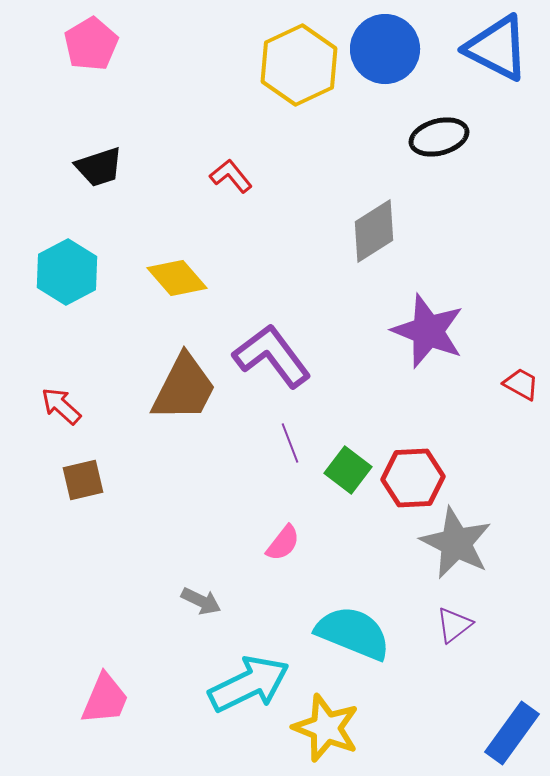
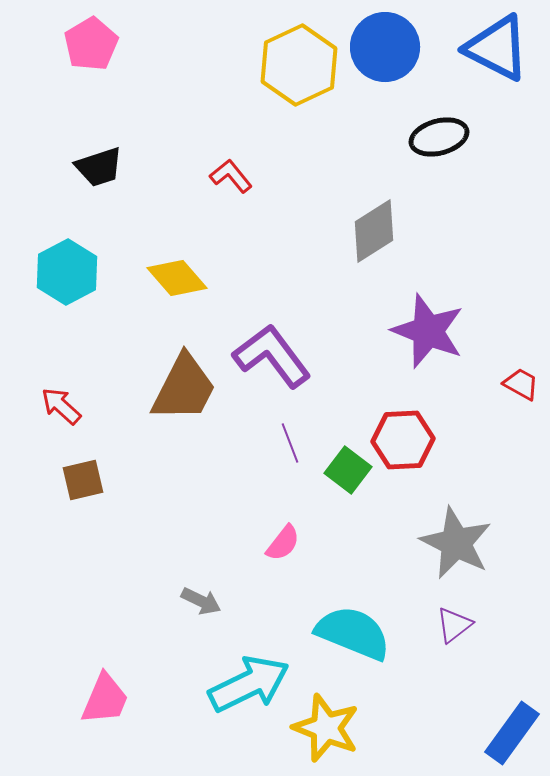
blue circle: moved 2 px up
red hexagon: moved 10 px left, 38 px up
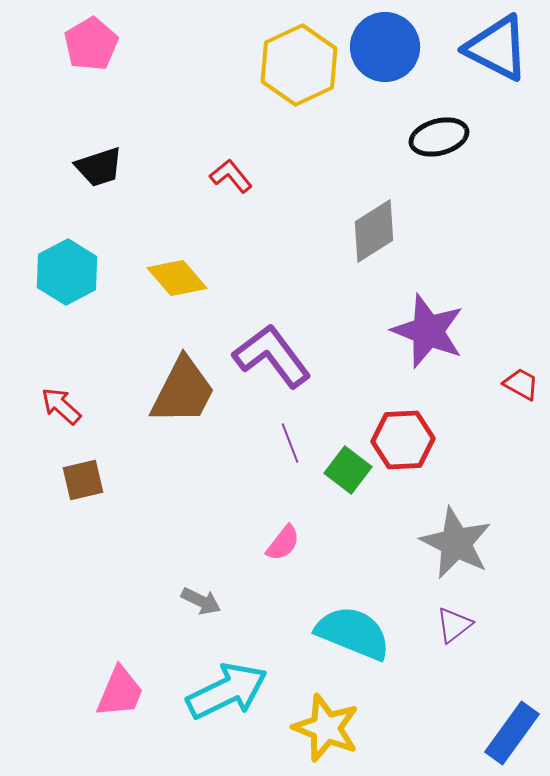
brown trapezoid: moved 1 px left, 3 px down
cyan arrow: moved 22 px left, 7 px down
pink trapezoid: moved 15 px right, 7 px up
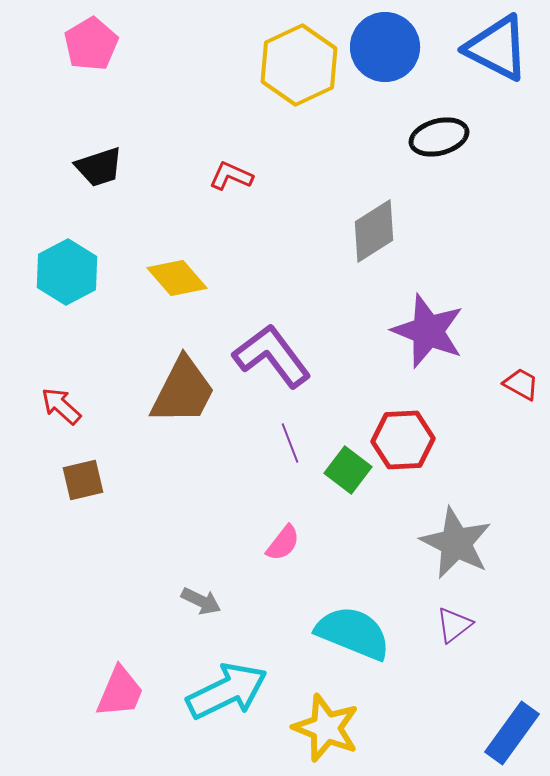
red L-shape: rotated 27 degrees counterclockwise
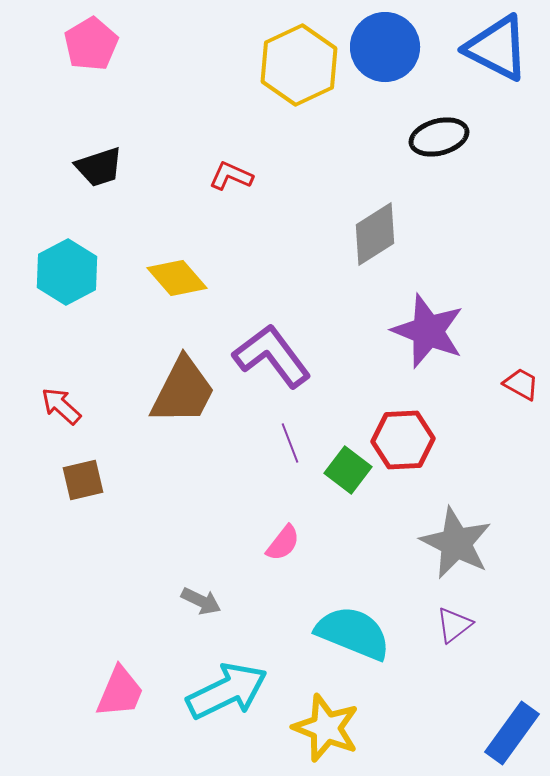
gray diamond: moved 1 px right, 3 px down
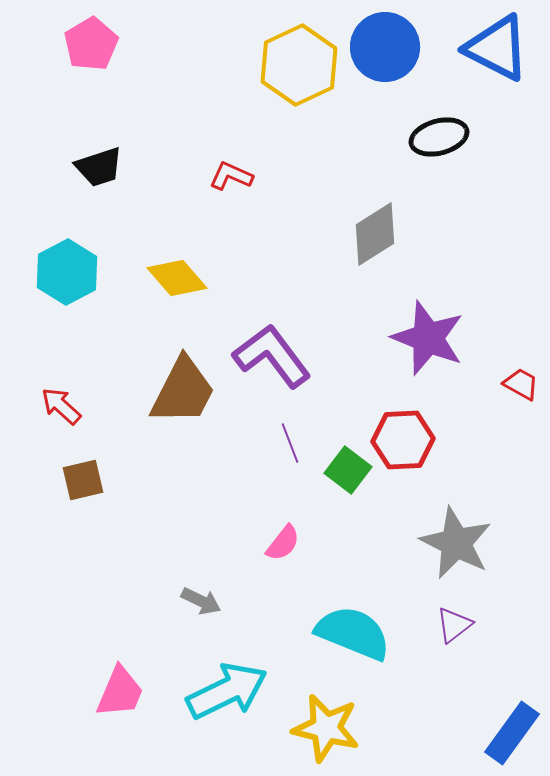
purple star: moved 7 px down
yellow star: rotated 8 degrees counterclockwise
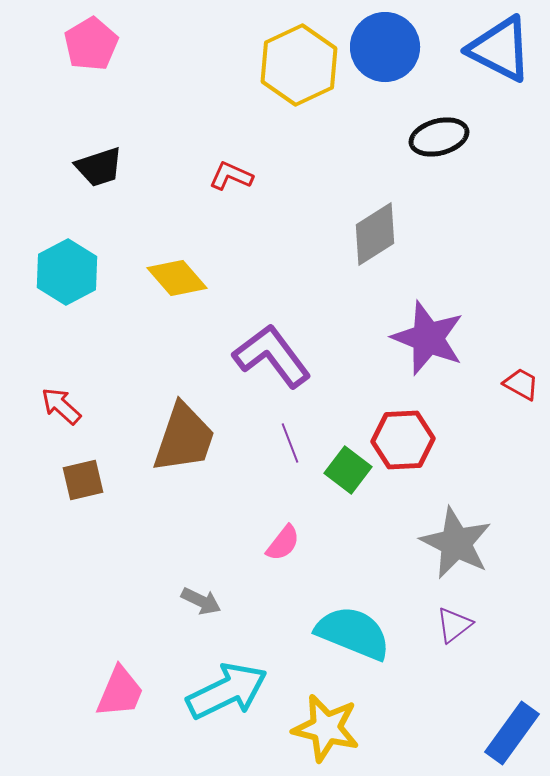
blue triangle: moved 3 px right, 1 px down
brown trapezoid: moved 1 px right, 47 px down; rotated 8 degrees counterclockwise
